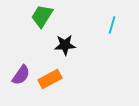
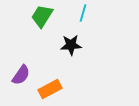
cyan line: moved 29 px left, 12 px up
black star: moved 6 px right
orange rectangle: moved 10 px down
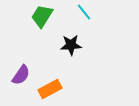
cyan line: moved 1 px right, 1 px up; rotated 54 degrees counterclockwise
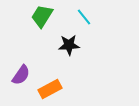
cyan line: moved 5 px down
black star: moved 2 px left
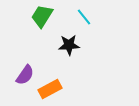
purple semicircle: moved 4 px right
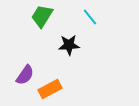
cyan line: moved 6 px right
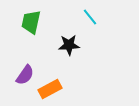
green trapezoid: moved 11 px left, 6 px down; rotated 20 degrees counterclockwise
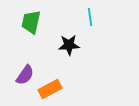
cyan line: rotated 30 degrees clockwise
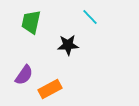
cyan line: rotated 36 degrees counterclockwise
black star: moved 1 px left
purple semicircle: moved 1 px left
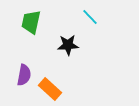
purple semicircle: rotated 25 degrees counterclockwise
orange rectangle: rotated 70 degrees clockwise
